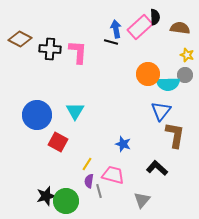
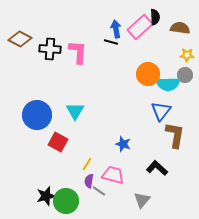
yellow star: rotated 16 degrees counterclockwise
gray line: rotated 40 degrees counterclockwise
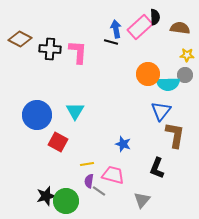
yellow line: rotated 48 degrees clockwise
black L-shape: rotated 110 degrees counterclockwise
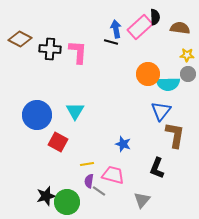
gray circle: moved 3 px right, 1 px up
green circle: moved 1 px right, 1 px down
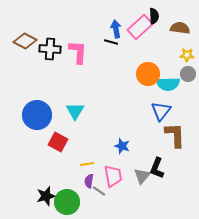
black semicircle: moved 1 px left, 1 px up
brown diamond: moved 5 px right, 2 px down
brown L-shape: rotated 12 degrees counterclockwise
blue star: moved 1 px left, 2 px down
pink trapezoid: moved 1 px down; rotated 65 degrees clockwise
gray triangle: moved 24 px up
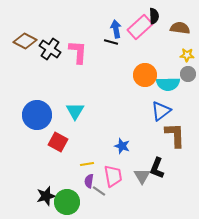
black cross: rotated 30 degrees clockwise
orange circle: moved 3 px left, 1 px down
blue triangle: rotated 15 degrees clockwise
gray triangle: rotated 12 degrees counterclockwise
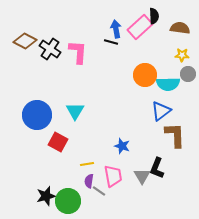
yellow star: moved 5 px left
green circle: moved 1 px right, 1 px up
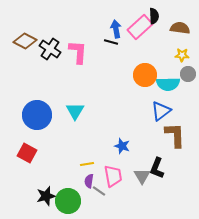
red square: moved 31 px left, 11 px down
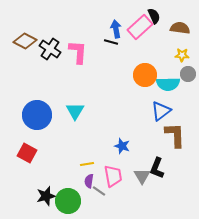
black semicircle: rotated 21 degrees counterclockwise
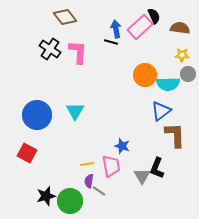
brown diamond: moved 40 px right, 24 px up; rotated 25 degrees clockwise
pink trapezoid: moved 2 px left, 10 px up
green circle: moved 2 px right
